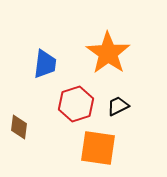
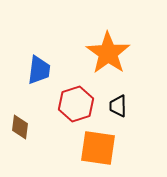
blue trapezoid: moved 6 px left, 6 px down
black trapezoid: rotated 65 degrees counterclockwise
brown diamond: moved 1 px right
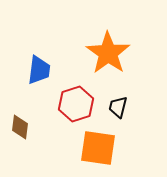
black trapezoid: moved 1 px down; rotated 15 degrees clockwise
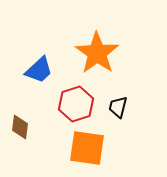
orange star: moved 11 px left
blue trapezoid: rotated 40 degrees clockwise
orange square: moved 11 px left
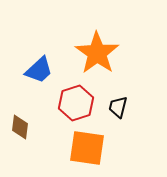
red hexagon: moved 1 px up
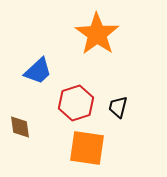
orange star: moved 19 px up
blue trapezoid: moved 1 px left, 1 px down
brown diamond: rotated 15 degrees counterclockwise
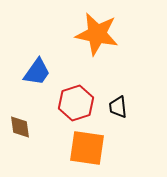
orange star: rotated 24 degrees counterclockwise
blue trapezoid: moved 1 px left, 1 px down; rotated 12 degrees counterclockwise
black trapezoid: rotated 20 degrees counterclockwise
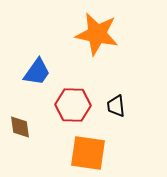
red hexagon: moved 3 px left, 2 px down; rotated 20 degrees clockwise
black trapezoid: moved 2 px left, 1 px up
orange square: moved 1 px right, 5 px down
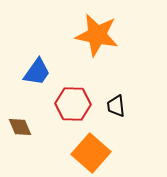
orange star: moved 1 px down
red hexagon: moved 1 px up
brown diamond: rotated 15 degrees counterclockwise
orange square: moved 3 px right; rotated 33 degrees clockwise
